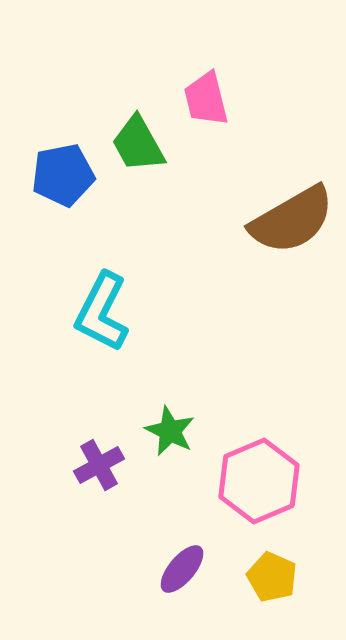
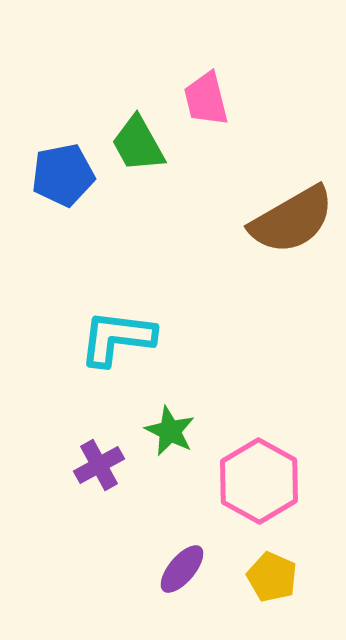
cyan L-shape: moved 15 px right, 26 px down; rotated 70 degrees clockwise
pink hexagon: rotated 8 degrees counterclockwise
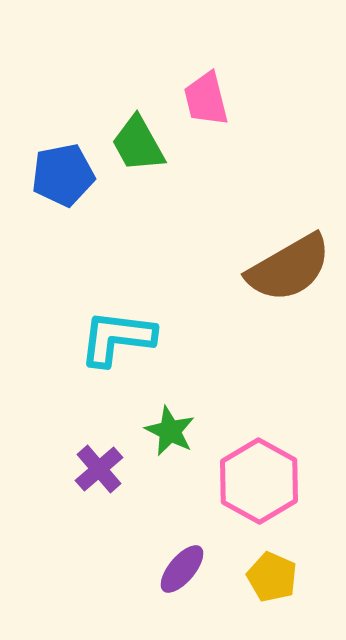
brown semicircle: moved 3 px left, 48 px down
purple cross: moved 4 px down; rotated 12 degrees counterclockwise
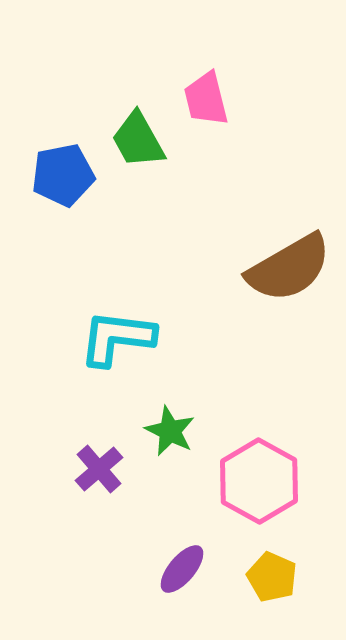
green trapezoid: moved 4 px up
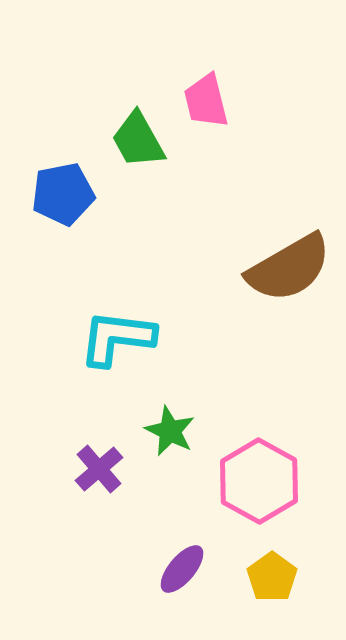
pink trapezoid: moved 2 px down
blue pentagon: moved 19 px down
yellow pentagon: rotated 12 degrees clockwise
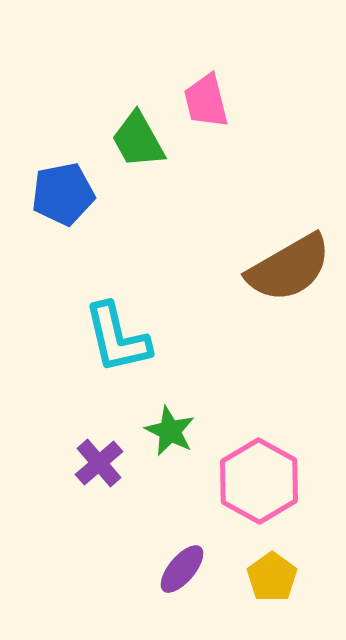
cyan L-shape: rotated 110 degrees counterclockwise
purple cross: moved 6 px up
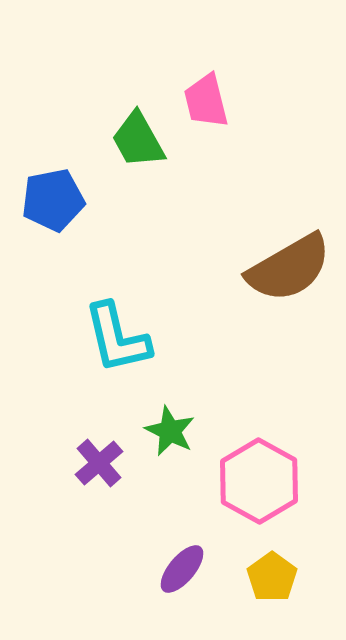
blue pentagon: moved 10 px left, 6 px down
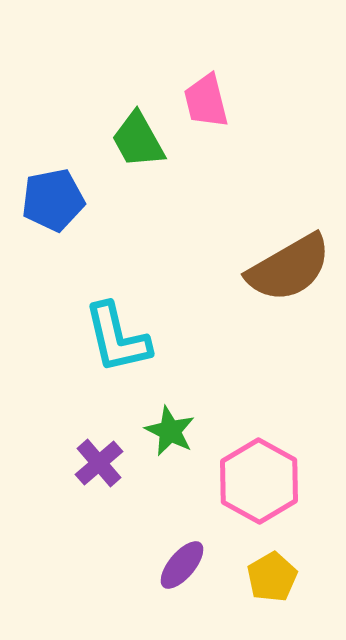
purple ellipse: moved 4 px up
yellow pentagon: rotated 6 degrees clockwise
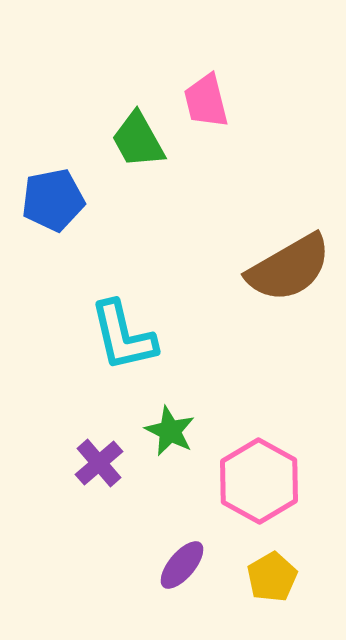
cyan L-shape: moved 6 px right, 2 px up
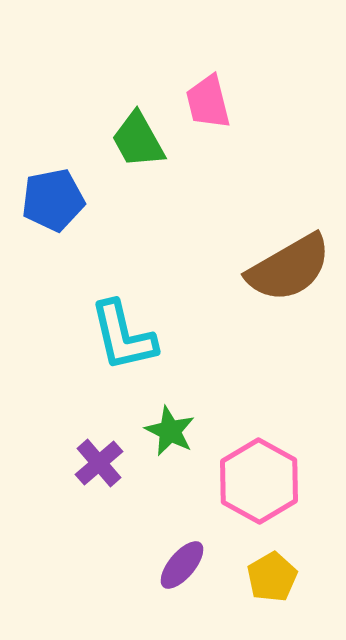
pink trapezoid: moved 2 px right, 1 px down
